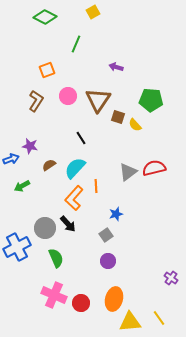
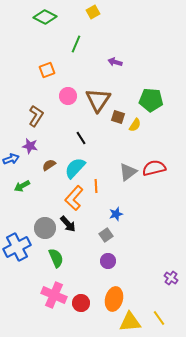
purple arrow: moved 1 px left, 5 px up
brown L-shape: moved 15 px down
yellow semicircle: rotated 104 degrees counterclockwise
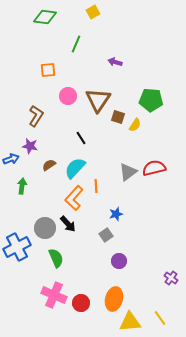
green diamond: rotated 20 degrees counterclockwise
orange square: moved 1 px right; rotated 14 degrees clockwise
green arrow: rotated 126 degrees clockwise
purple circle: moved 11 px right
yellow line: moved 1 px right
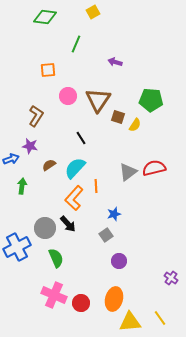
blue star: moved 2 px left
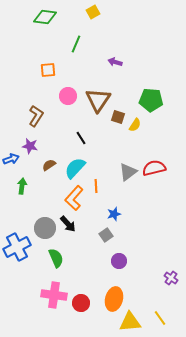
pink cross: rotated 15 degrees counterclockwise
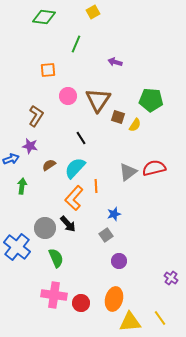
green diamond: moved 1 px left
blue cross: rotated 24 degrees counterclockwise
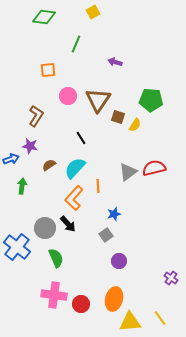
orange line: moved 2 px right
red circle: moved 1 px down
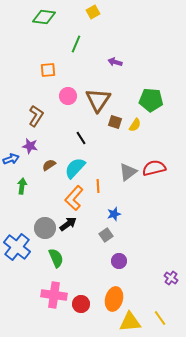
brown square: moved 3 px left, 5 px down
black arrow: rotated 84 degrees counterclockwise
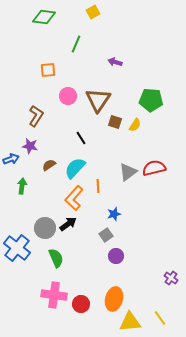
blue cross: moved 1 px down
purple circle: moved 3 px left, 5 px up
